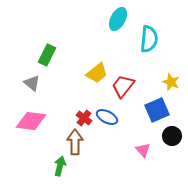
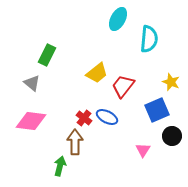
pink triangle: rotated 14 degrees clockwise
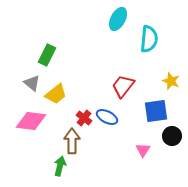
yellow trapezoid: moved 41 px left, 21 px down
yellow star: moved 1 px up
blue square: moved 1 px left, 1 px down; rotated 15 degrees clockwise
brown arrow: moved 3 px left, 1 px up
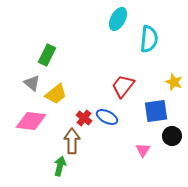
yellow star: moved 3 px right, 1 px down
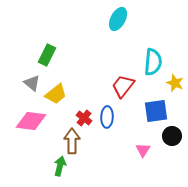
cyan semicircle: moved 4 px right, 23 px down
yellow star: moved 1 px right, 1 px down
blue ellipse: rotated 65 degrees clockwise
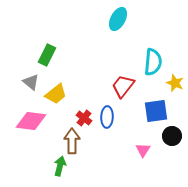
gray triangle: moved 1 px left, 1 px up
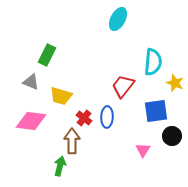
gray triangle: rotated 18 degrees counterclockwise
yellow trapezoid: moved 5 px right, 2 px down; rotated 55 degrees clockwise
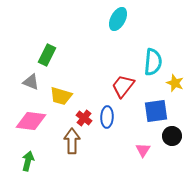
green arrow: moved 32 px left, 5 px up
